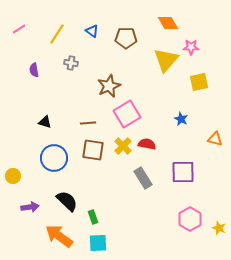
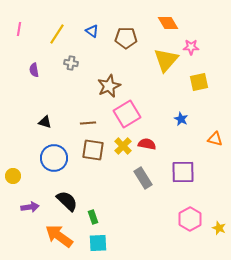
pink line: rotated 48 degrees counterclockwise
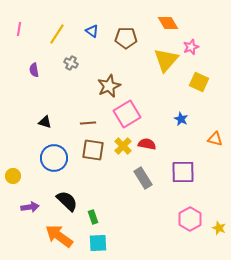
pink star: rotated 21 degrees counterclockwise
gray cross: rotated 16 degrees clockwise
yellow square: rotated 36 degrees clockwise
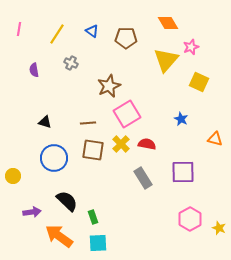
yellow cross: moved 2 px left, 2 px up
purple arrow: moved 2 px right, 5 px down
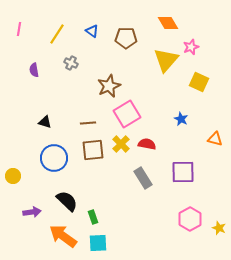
brown square: rotated 15 degrees counterclockwise
orange arrow: moved 4 px right
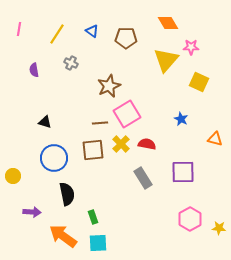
pink star: rotated 21 degrees clockwise
brown line: moved 12 px right
black semicircle: moved 7 px up; rotated 35 degrees clockwise
purple arrow: rotated 12 degrees clockwise
yellow star: rotated 16 degrees counterclockwise
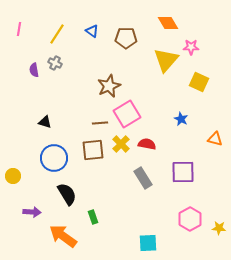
gray cross: moved 16 px left
black semicircle: rotated 20 degrees counterclockwise
cyan square: moved 50 px right
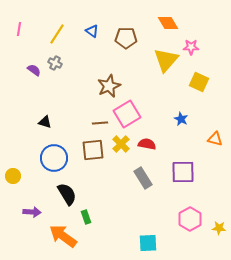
purple semicircle: rotated 136 degrees clockwise
green rectangle: moved 7 px left
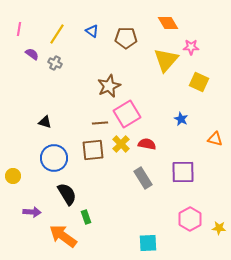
purple semicircle: moved 2 px left, 16 px up
